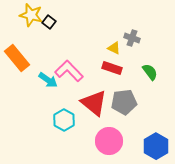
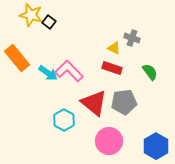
cyan arrow: moved 7 px up
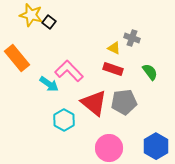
red rectangle: moved 1 px right, 1 px down
cyan arrow: moved 1 px right, 11 px down
pink circle: moved 7 px down
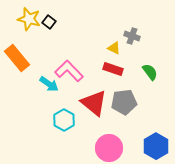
yellow star: moved 2 px left, 4 px down
gray cross: moved 2 px up
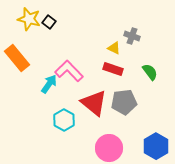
cyan arrow: rotated 90 degrees counterclockwise
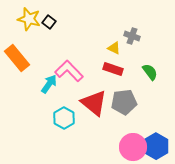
cyan hexagon: moved 2 px up
pink circle: moved 24 px right, 1 px up
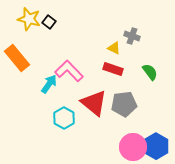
gray pentagon: moved 2 px down
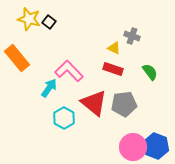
cyan arrow: moved 4 px down
blue hexagon: rotated 10 degrees counterclockwise
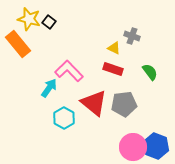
orange rectangle: moved 1 px right, 14 px up
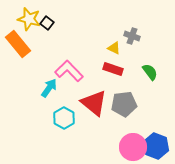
black square: moved 2 px left, 1 px down
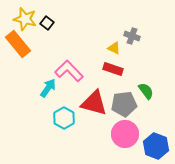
yellow star: moved 4 px left
green semicircle: moved 4 px left, 19 px down
cyan arrow: moved 1 px left
red triangle: rotated 24 degrees counterclockwise
pink circle: moved 8 px left, 13 px up
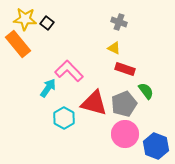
yellow star: rotated 10 degrees counterclockwise
gray cross: moved 13 px left, 14 px up
red rectangle: moved 12 px right
gray pentagon: rotated 15 degrees counterclockwise
